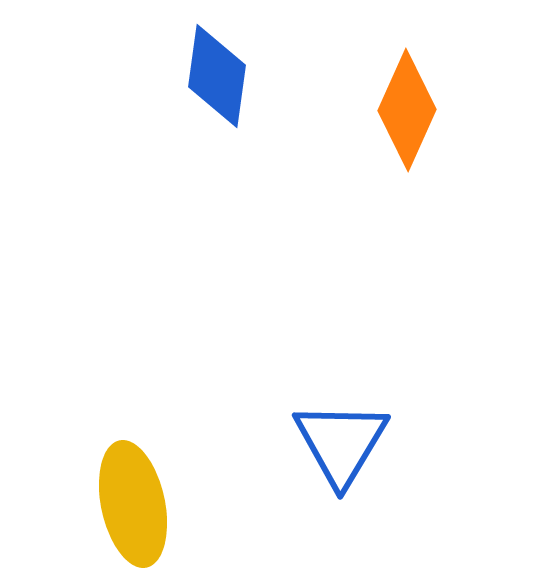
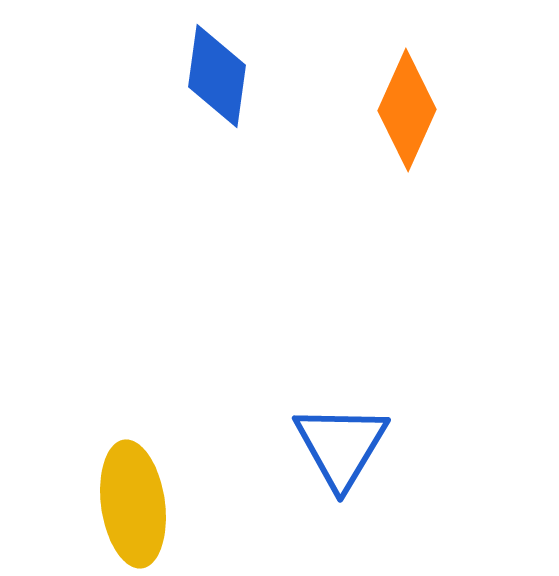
blue triangle: moved 3 px down
yellow ellipse: rotated 4 degrees clockwise
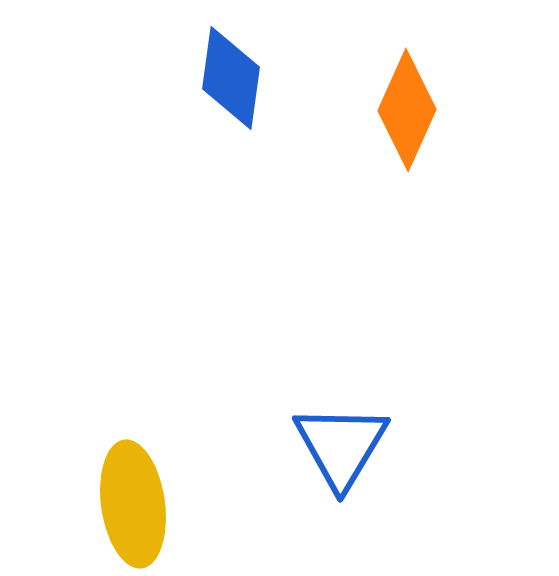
blue diamond: moved 14 px right, 2 px down
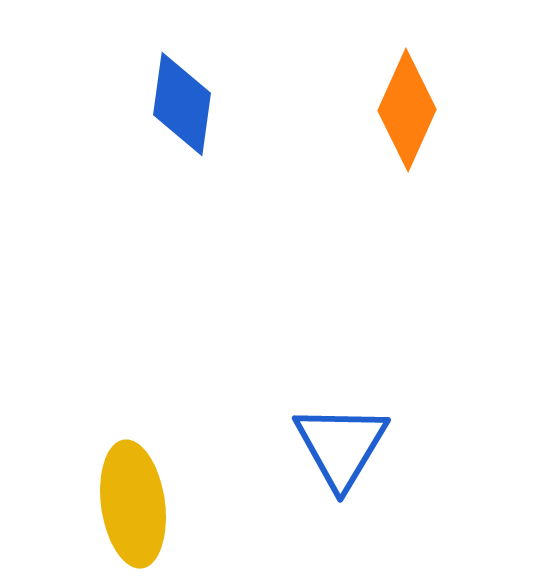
blue diamond: moved 49 px left, 26 px down
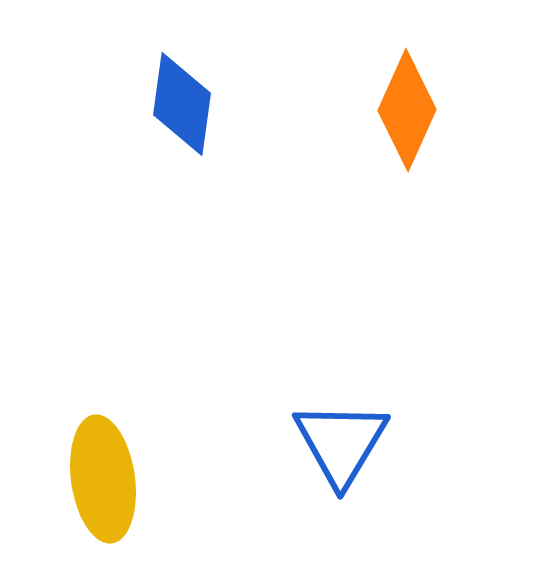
blue triangle: moved 3 px up
yellow ellipse: moved 30 px left, 25 px up
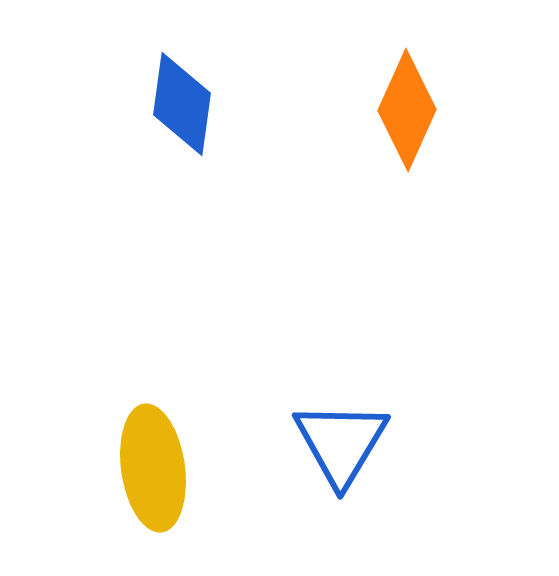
yellow ellipse: moved 50 px right, 11 px up
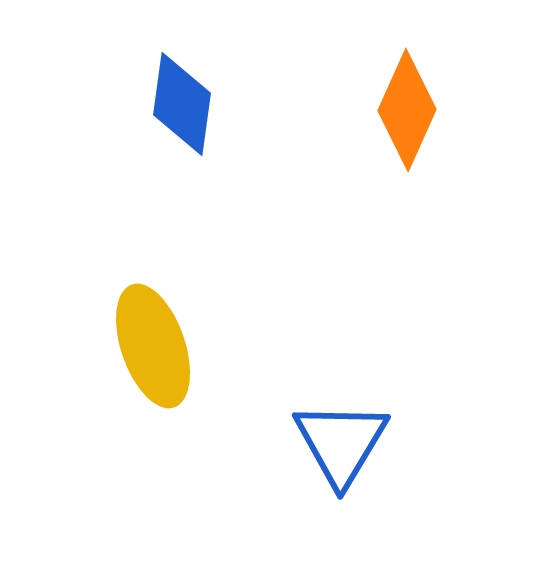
yellow ellipse: moved 122 px up; rotated 11 degrees counterclockwise
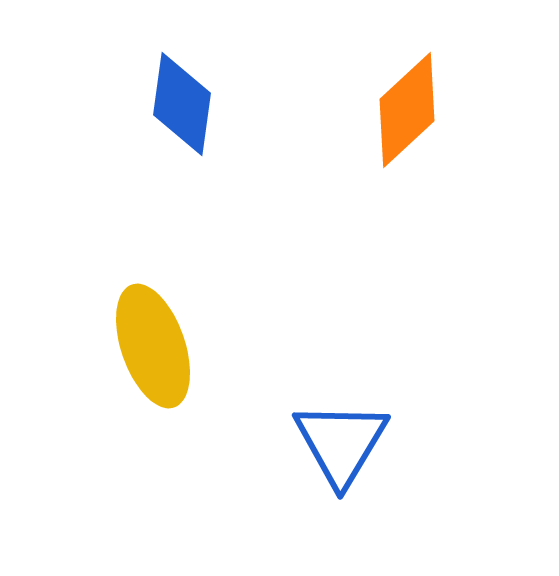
orange diamond: rotated 23 degrees clockwise
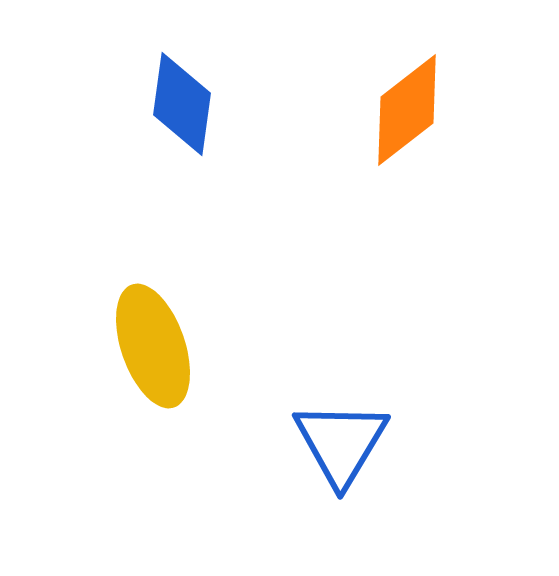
orange diamond: rotated 5 degrees clockwise
